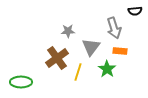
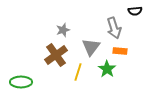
gray star: moved 5 px left, 1 px up; rotated 16 degrees counterclockwise
brown cross: moved 1 px left, 3 px up
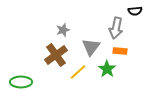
gray arrow: moved 2 px right; rotated 30 degrees clockwise
yellow line: rotated 30 degrees clockwise
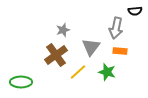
green star: moved 3 px down; rotated 18 degrees counterclockwise
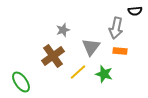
brown cross: moved 3 px left, 1 px down
green star: moved 3 px left, 2 px down
green ellipse: rotated 55 degrees clockwise
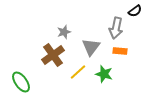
black semicircle: rotated 32 degrees counterclockwise
gray star: moved 1 px right, 2 px down
brown cross: moved 1 px up
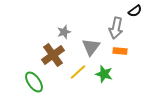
green ellipse: moved 13 px right
